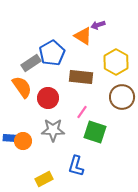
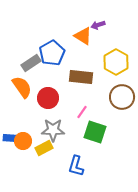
yellow rectangle: moved 31 px up
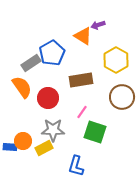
yellow hexagon: moved 2 px up
brown rectangle: moved 3 px down; rotated 15 degrees counterclockwise
blue rectangle: moved 9 px down
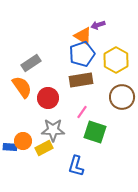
blue pentagon: moved 30 px right, 1 px down; rotated 10 degrees clockwise
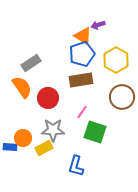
orange circle: moved 3 px up
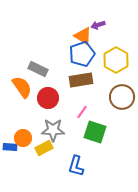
gray rectangle: moved 7 px right, 6 px down; rotated 60 degrees clockwise
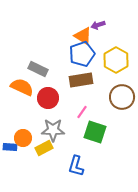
orange semicircle: rotated 30 degrees counterclockwise
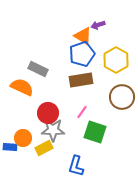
red circle: moved 15 px down
